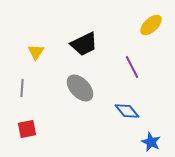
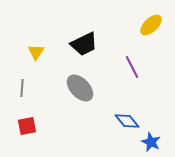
blue diamond: moved 10 px down
red square: moved 3 px up
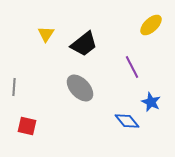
black trapezoid: rotated 12 degrees counterclockwise
yellow triangle: moved 10 px right, 18 px up
gray line: moved 8 px left, 1 px up
red square: rotated 24 degrees clockwise
blue star: moved 40 px up
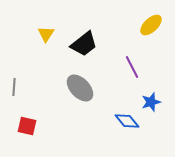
blue star: rotated 30 degrees clockwise
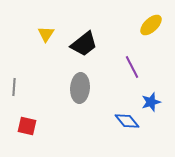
gray ellipse: rotated 48 degrees clockwise
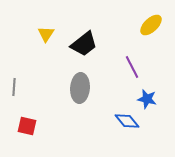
blue star: moved 4 px left, 3 px up; rotated 30 degrees clockwise
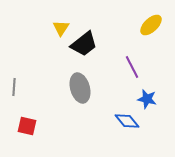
yellow triangle: moved 15 px right, 6 px up
gray ellipse: rotated 20 degrees counterclockwise
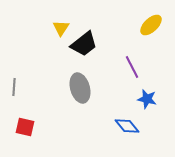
blue diamond: moved 5 px down
red square: moved 2 px left, 1 px down
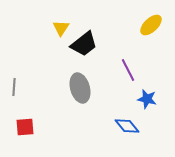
purple line: moved 4 px left, 3 px down
red square: rotated 18 degrees counterclockwise
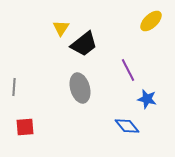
yellow ellipse: moved 4 px up
